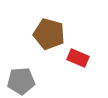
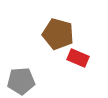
brown pentagon: moved 9 px right
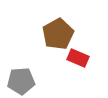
brown pentagon: rotated 28 degrees clockwise
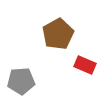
red rectangle: moved 7 px right, 7 px down
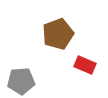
brown pentagon: rotated 8 degrees clockwise
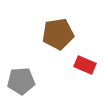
brown pentagon: rotated 12 degrees clockwise
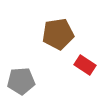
red rectangle: rotated 10 degrees clockwise
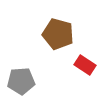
brown pentagon: rotated 24 degrees clockwise
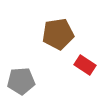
brown pentagon: rotated 24 degrees counterclockwise
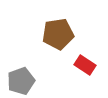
gray pentagon: rotated 16 degrees counterclockwise
